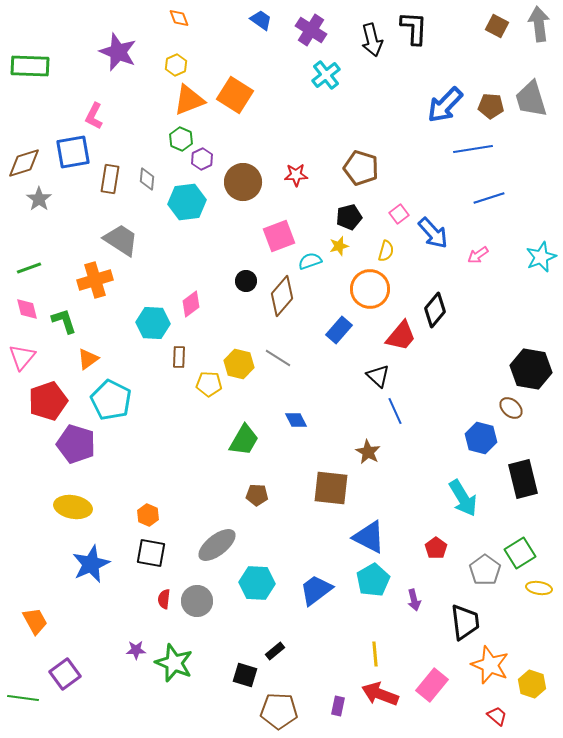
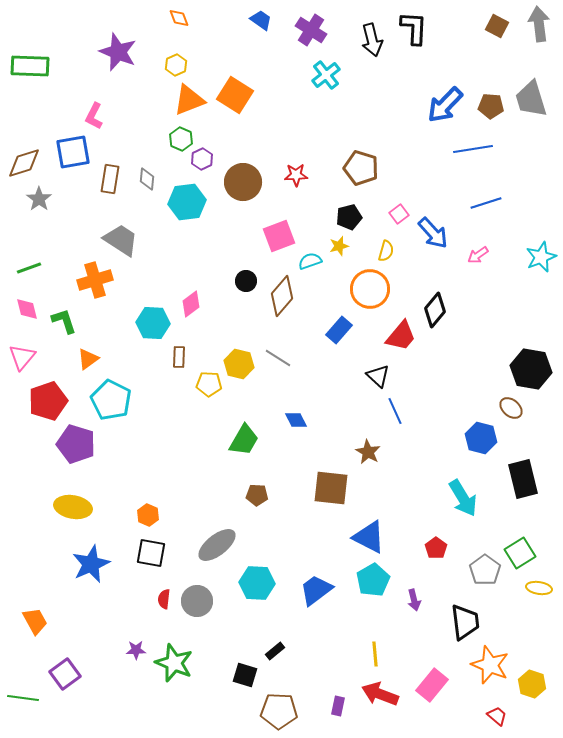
blue line at (489, 198): moved 3 px left, 5 px down
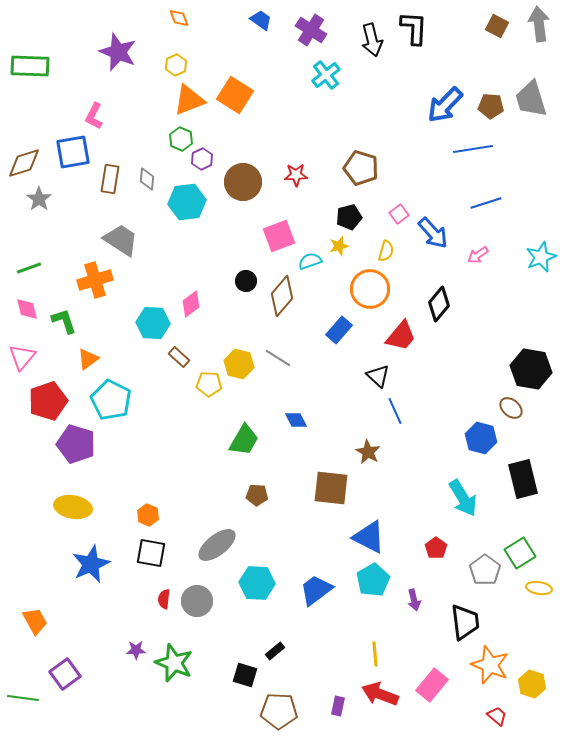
black diamond at (435, 310): moved 4 px right, 6 px up
brown rectangle at (179, 357): rotated 50 degrees counterclockwise
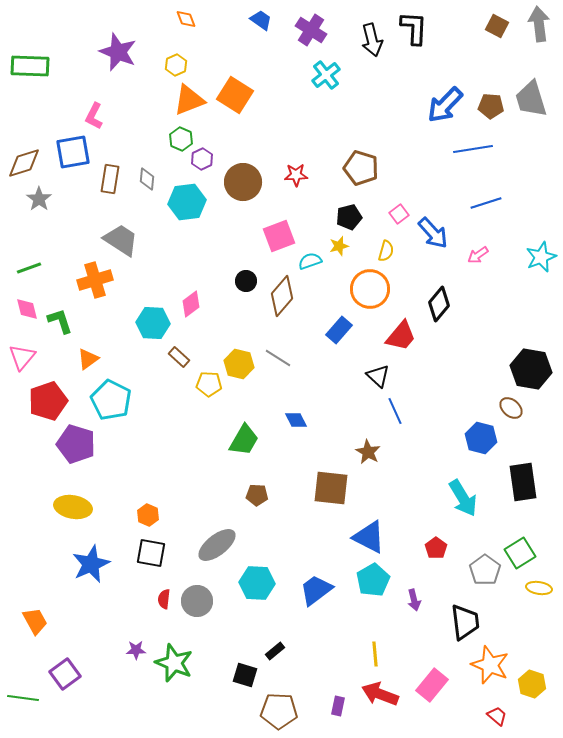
orange diamond at (179, 18): moved 7 px right, 1 px down
green L-shape at (64, 321): moved 4 px left
black rectangle at (523, 479): moved 3 px down; rotated 6 degrees clockwise
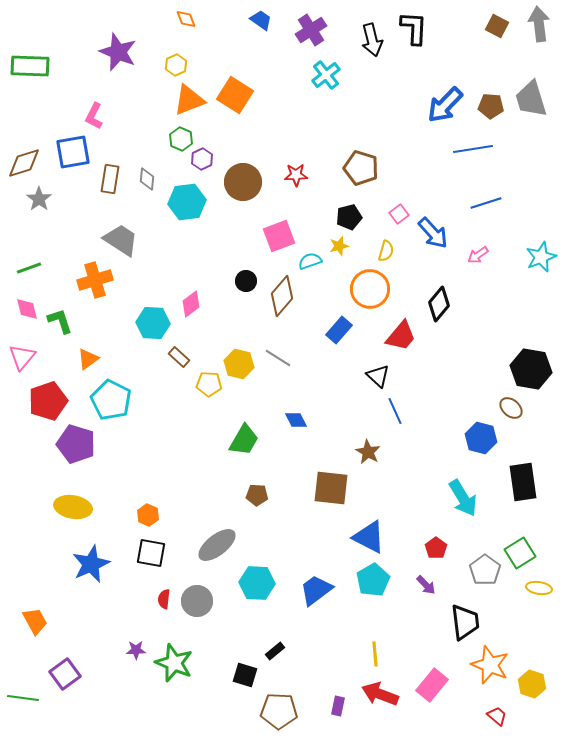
purple cross at (311, 30): rotated 24 degrees clockwise
purple arrow at (414, 600): moved 12 px right, 15 px up; rotated 30 degrees counterclockwise
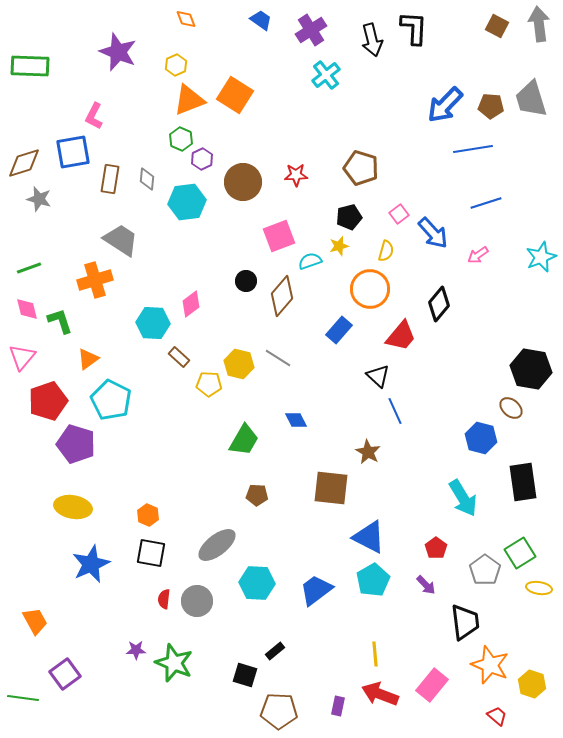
gray star at (39, 199): rotated 20 degrees counterclockwise
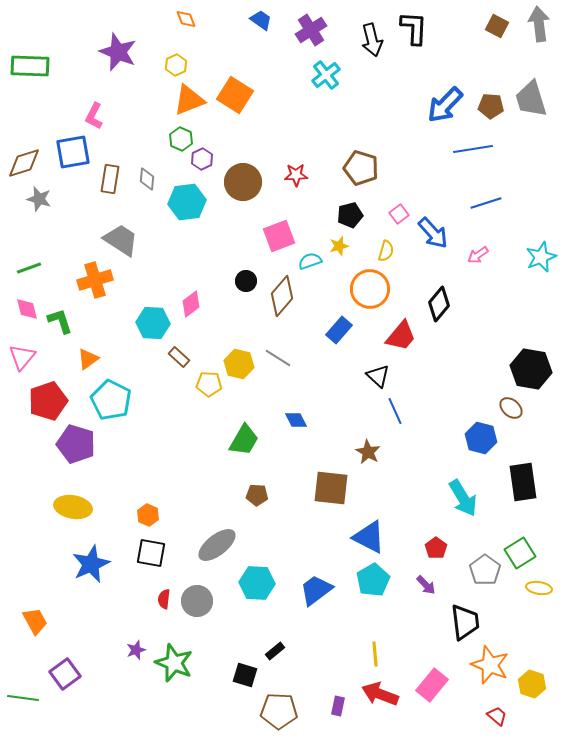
black pentagon at (349, 217): moved 1 px right, 2 px up
purple star at (136, 650): rotated 18 degrees counterclockwise
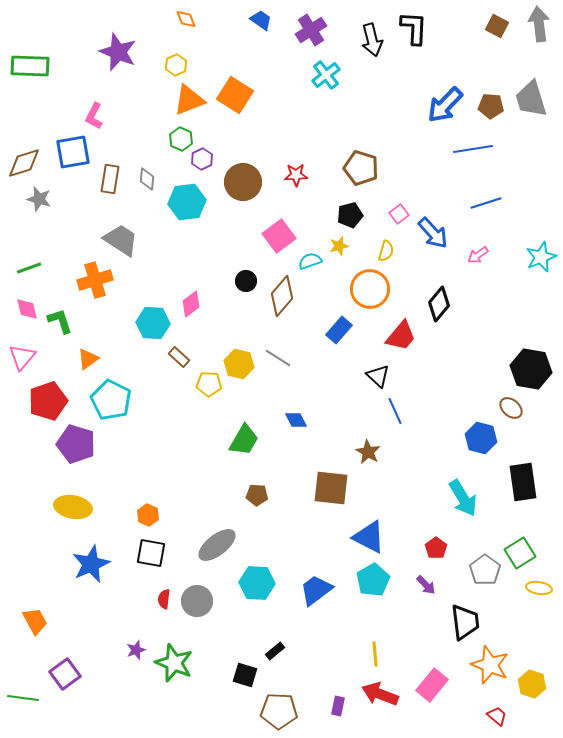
pink square at (279, 236): rotated 16 degrees counterclockwise
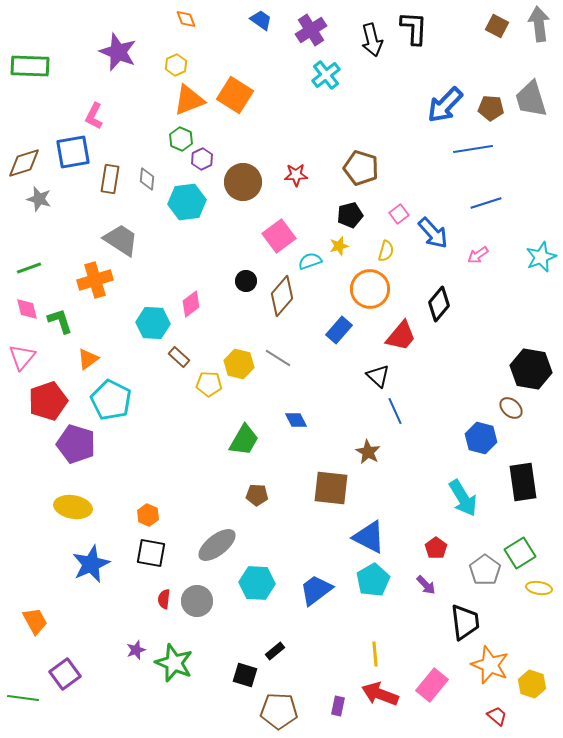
brown pentagon at (491, 106): moved 2 px down
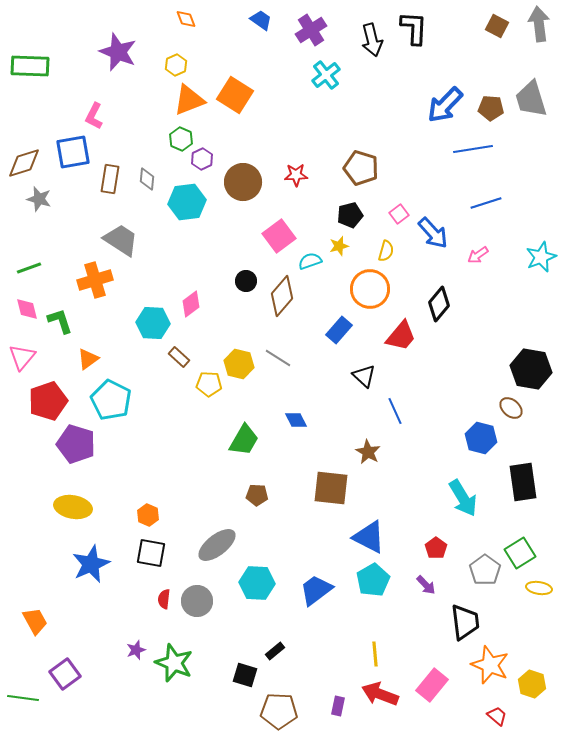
black triangle at (378, 376): moved 14 px left
